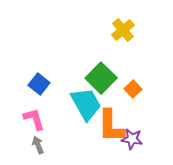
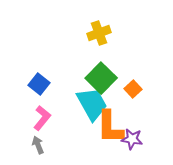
yellow cross: moved 24 px left, 3 px down; rotated 20 degrees clockwise
cyan trapezoid: moved 6 px right
pink L-shape: moved 8 px right, 1 px up; rotated 55 degrees clockwise
orange L-shape: moved 1 px left, 1 px down
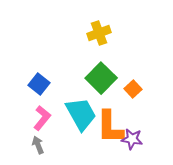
cyan trapezoid: moved 11 px left, 10 px down
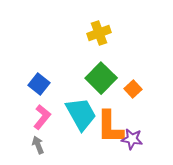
pink L-shape: moved 1 px up
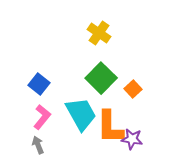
yellow cross: rotated 35 degrees counterclockwise
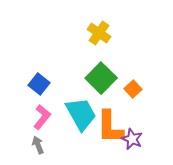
purple star: rotated 15 degrees clockwise
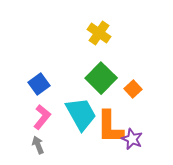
blue square: rotated 15 degrees clockwise
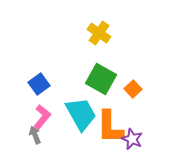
green square: moved 1 px down; rotated 16 degrees counterclockwise
gray arrow: moved 3 px left, 10 px up
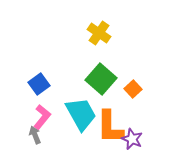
green square: rotated 12 degrees clockwise
